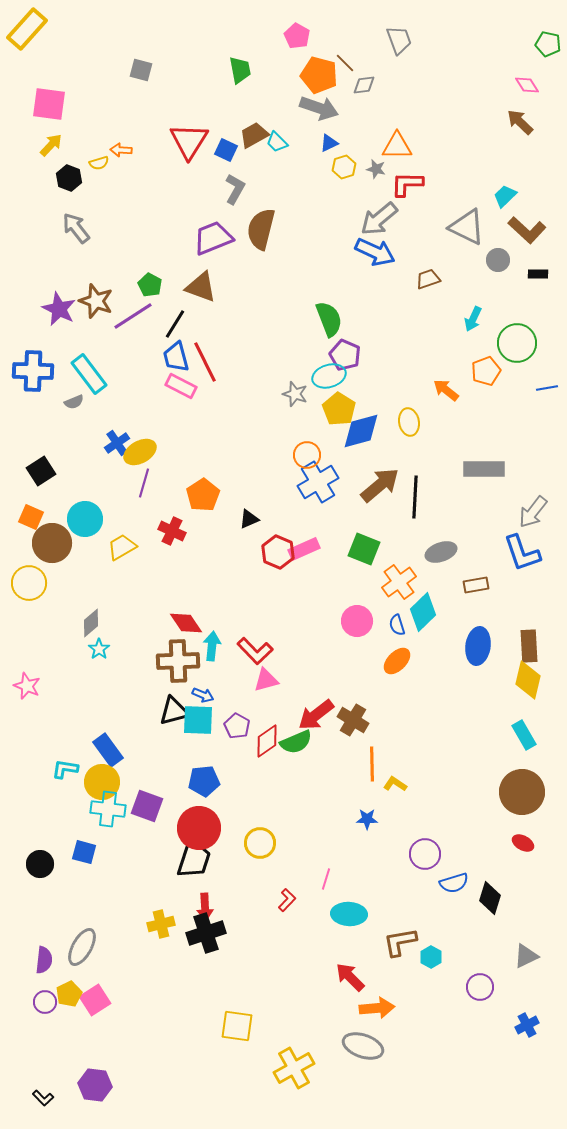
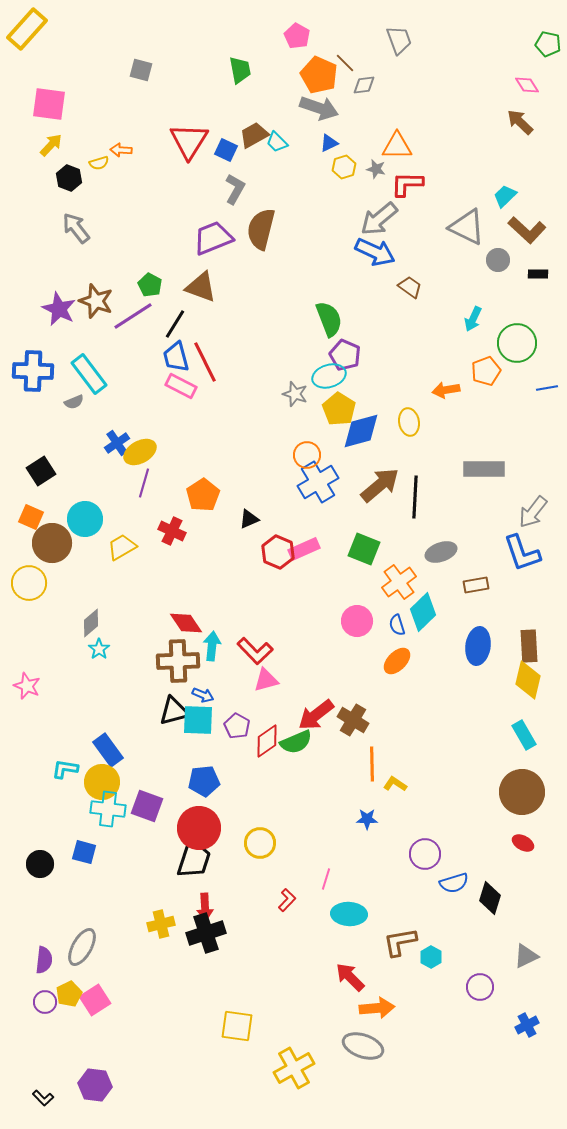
orange pentagon at (319, 75): rotated 9 degrees clockwise
brown trapezoid at (428, 279): moved 18 px left, 8 px down; rotated 55 degrees clockwise
orange arrow at (446, 390): rotated 48 degrees counterclockwise
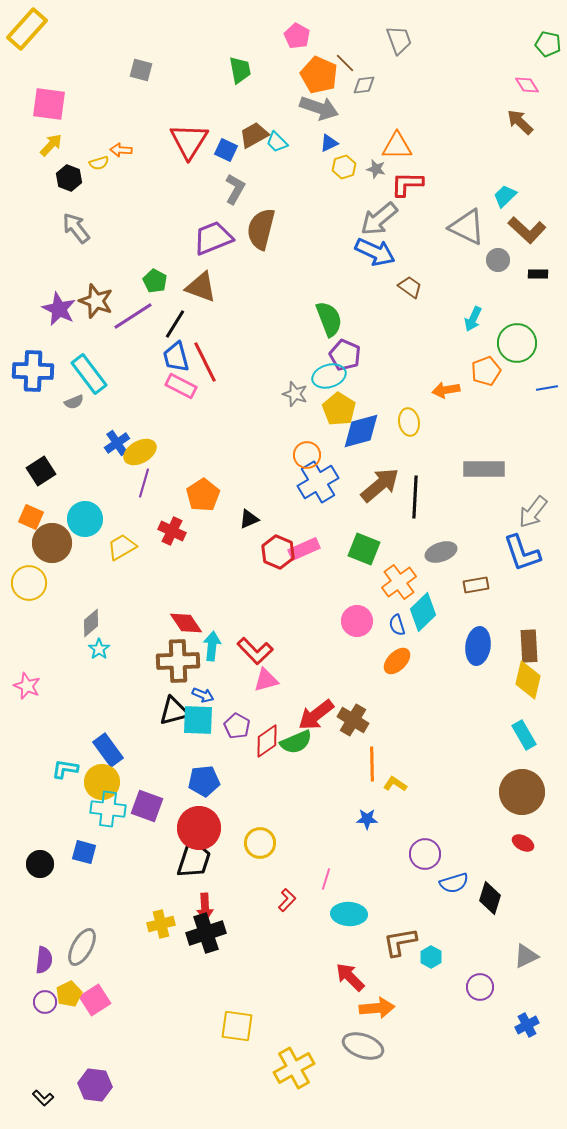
green pentagon at (150, 285): moved 5 px right, 4 px up
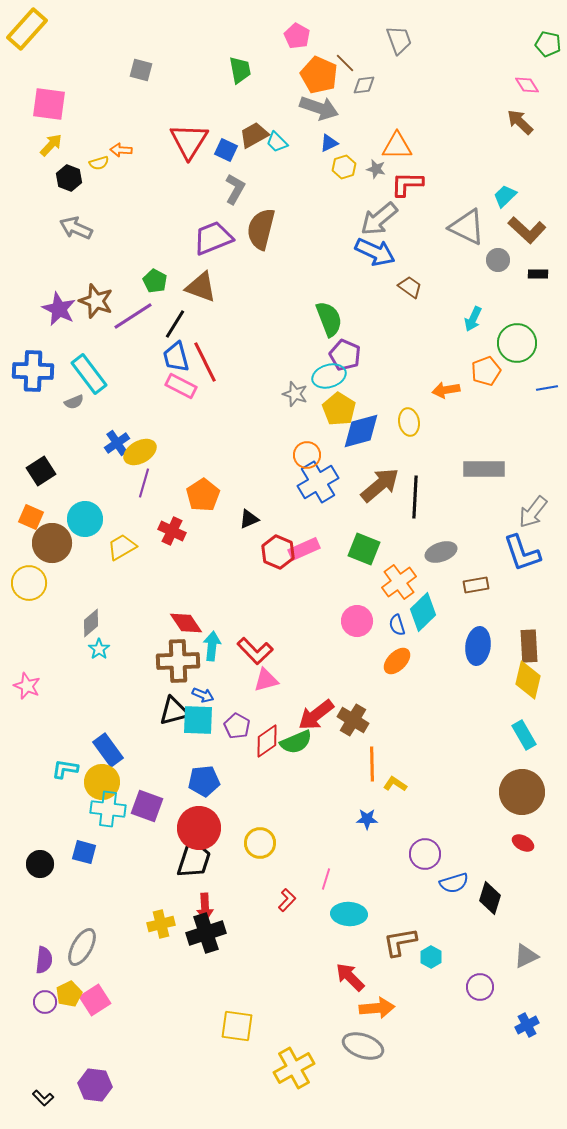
gray arrow at (76, 228): rotated 28 degrees counterclockwise
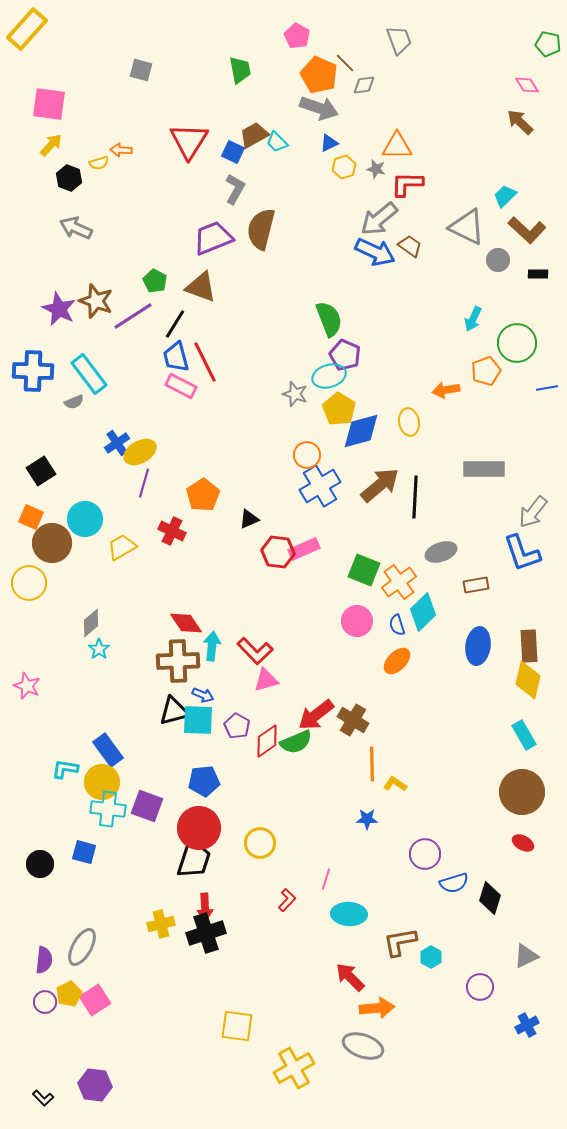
blue square at (226, 150): moved 7 px right, 2 px down
brown trapezoid at (410, 287): moved 41 px up
blue cross at (318, 482): moved 2 px right, 4 px down
green square at (364, 549): moved 21 px down
red hexagon at (278, 552): rotated 16 degrees counterclockwise
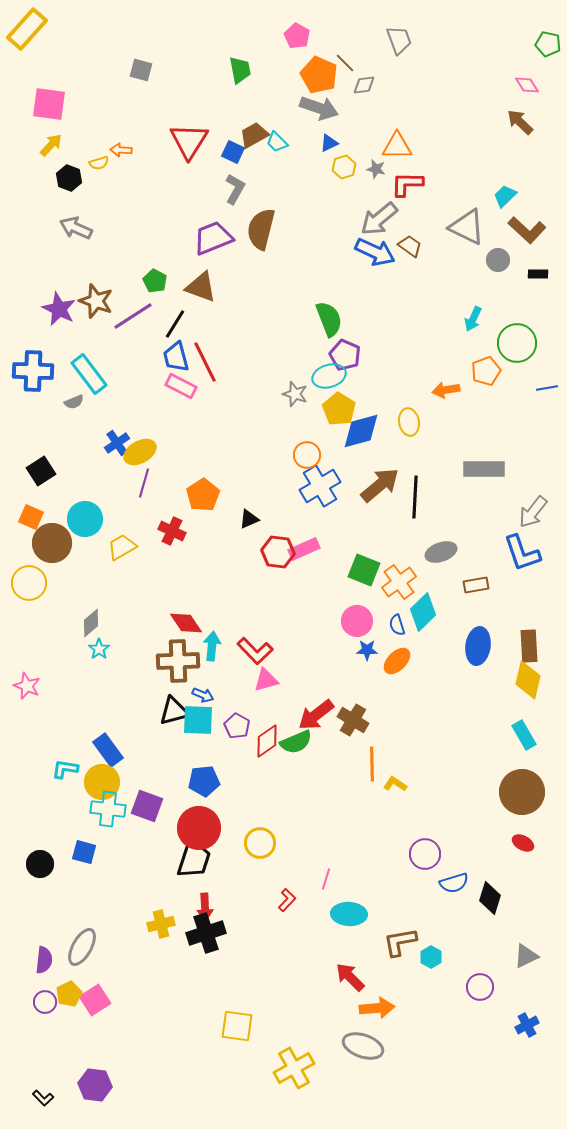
blue star at (367, 819): moved 169 px up
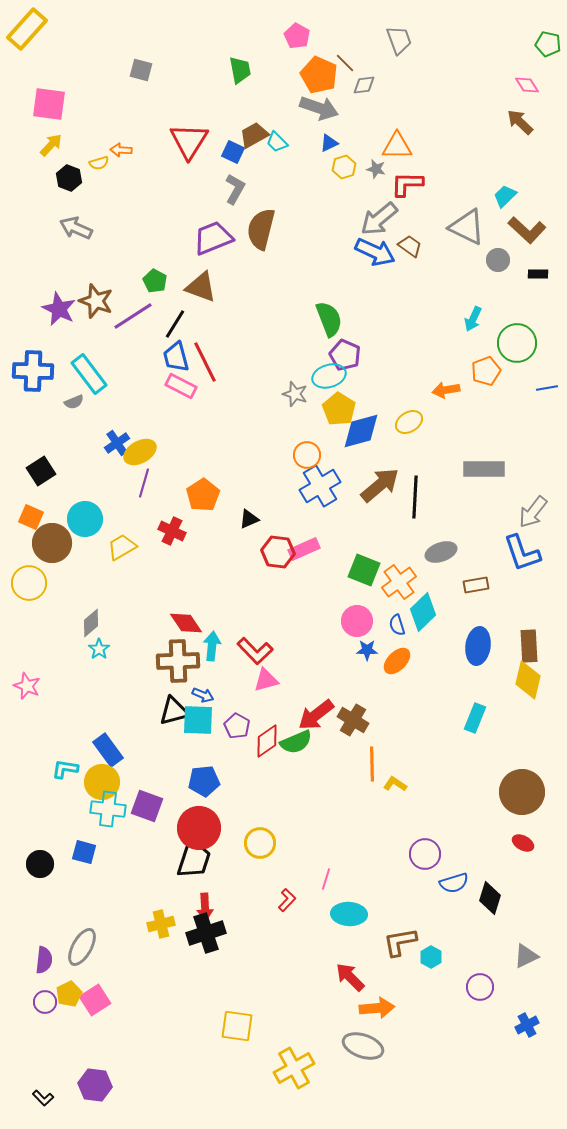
yellow ellipse at (409, 422): rotated 68 degrees clockwise
cyan rectangle at (524, 735): moved 49 px left, 17 px up; rotated 52 degrees clockwise
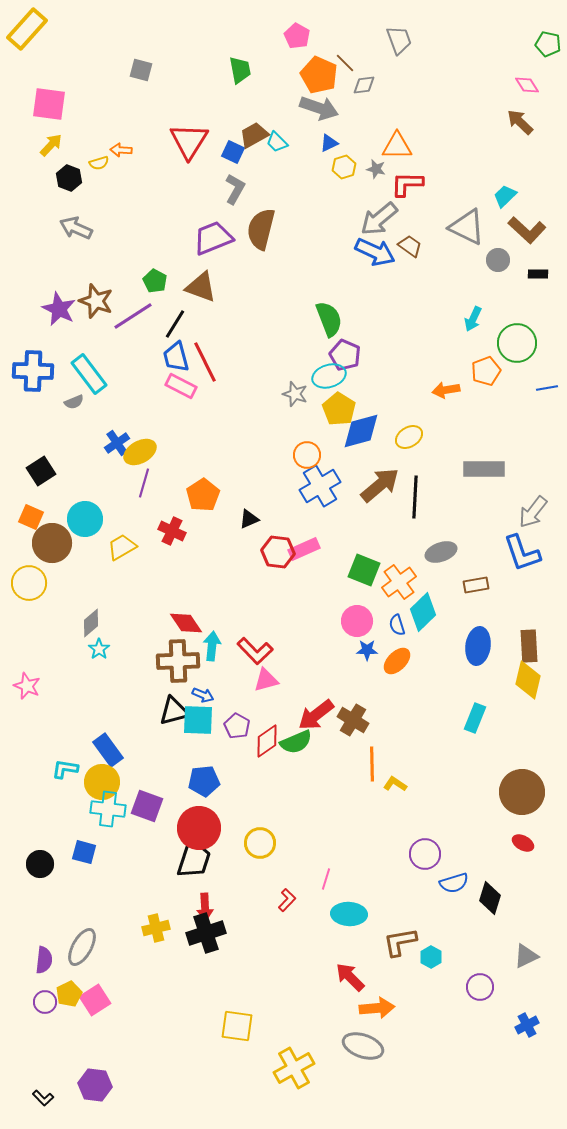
yellow ellipse at (409, 422): moved 15 px down
yellow cross at (161, 924): moved 5 px left, 4 px down
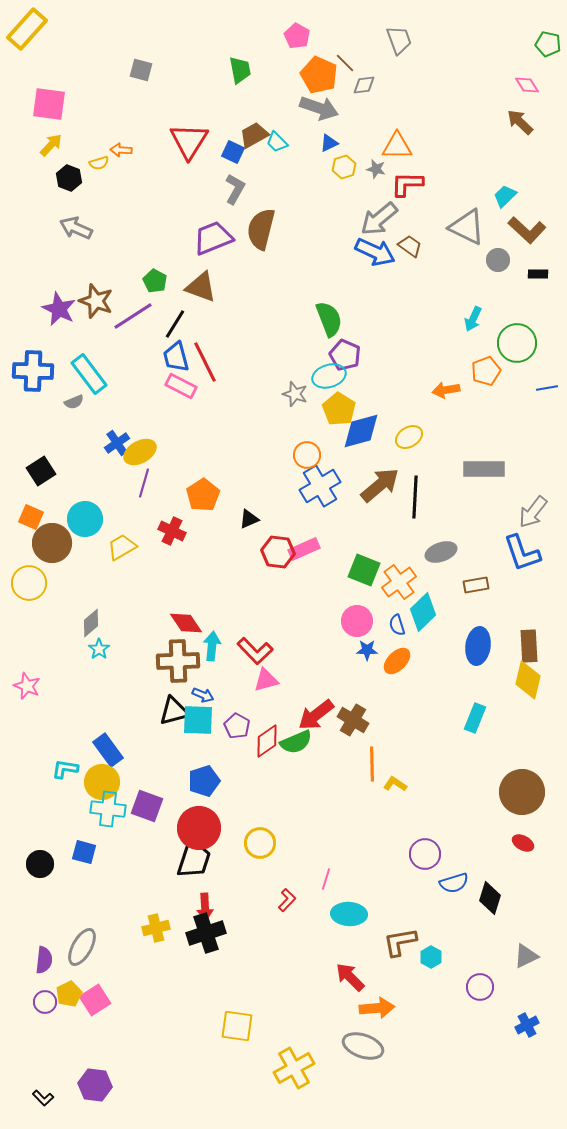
blue pentagon at (204, 781): rotated 12 degrees counterclockwise
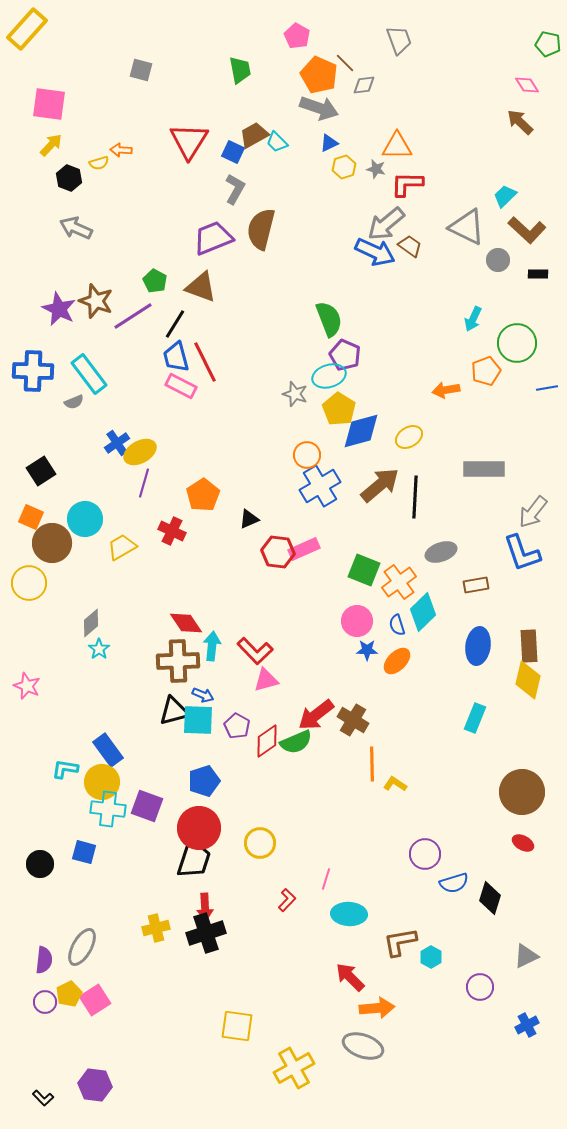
gray arrow at (379, 219): moved 7 px right, 5 px down
